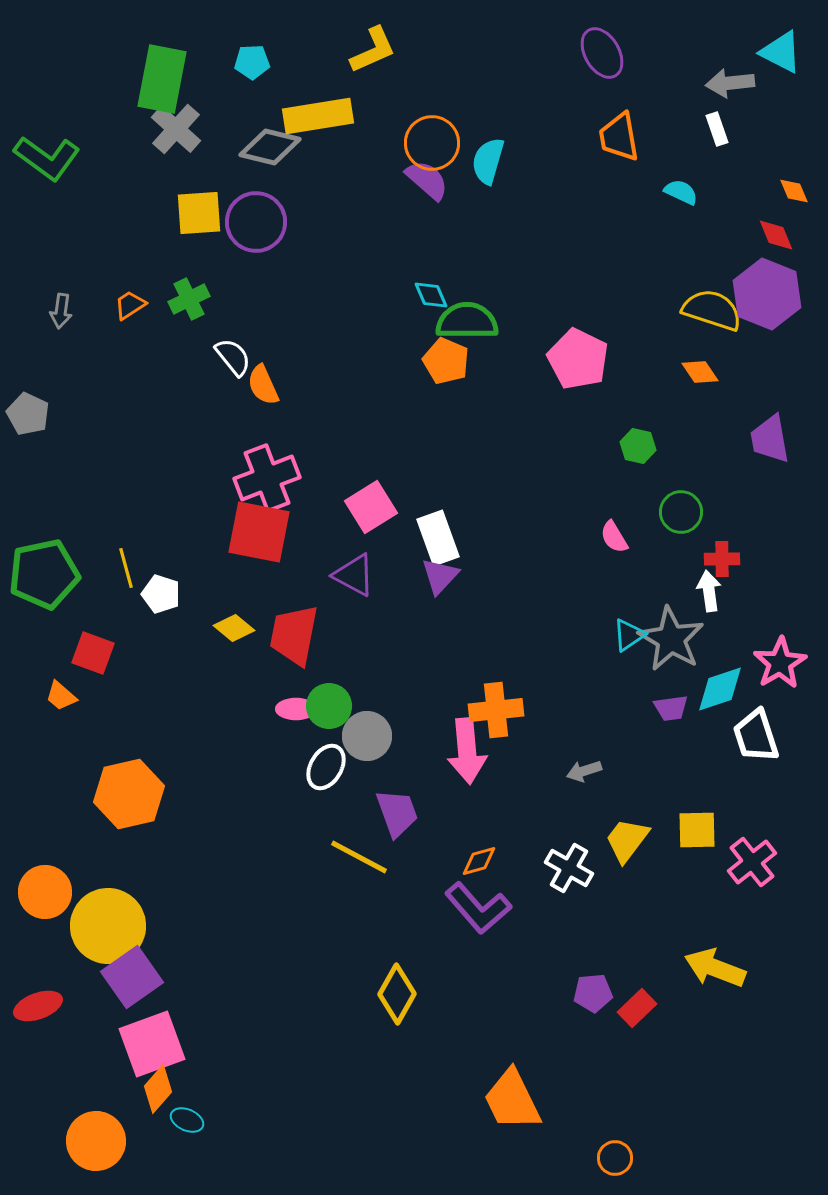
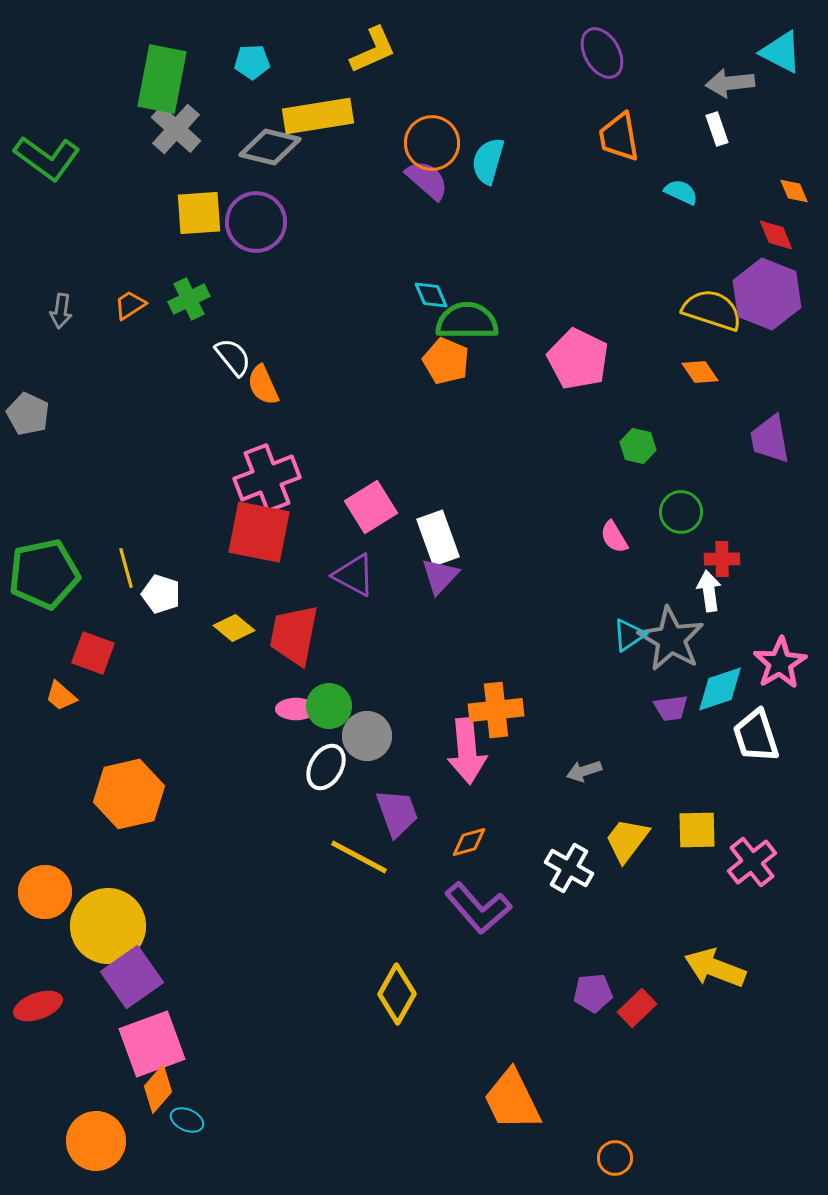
orange diamond at (479, 861): moved 10 px left, 19 px up
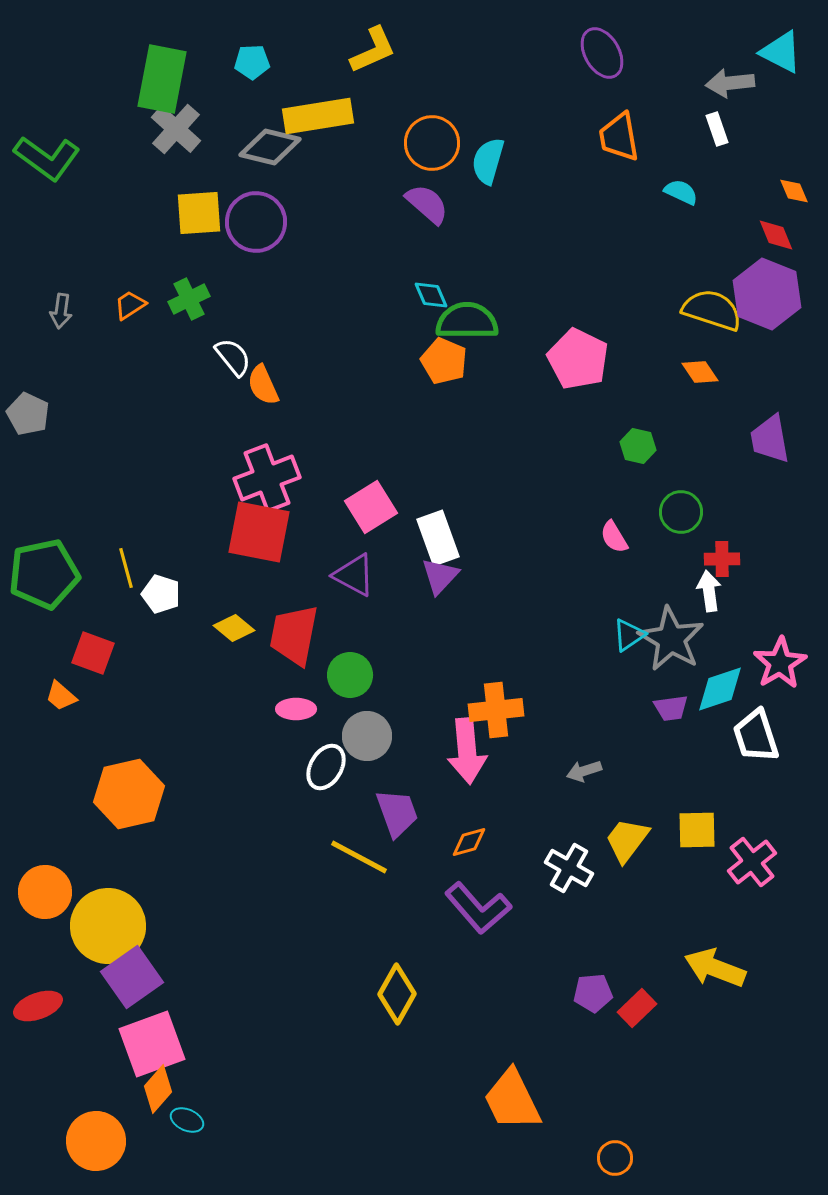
purple semicircle at (427, 180): moved 24 px down
orange pentagon at (446, 361): moved 2 px left
green circle at (329, 706): moved 21 px right, 31 px up
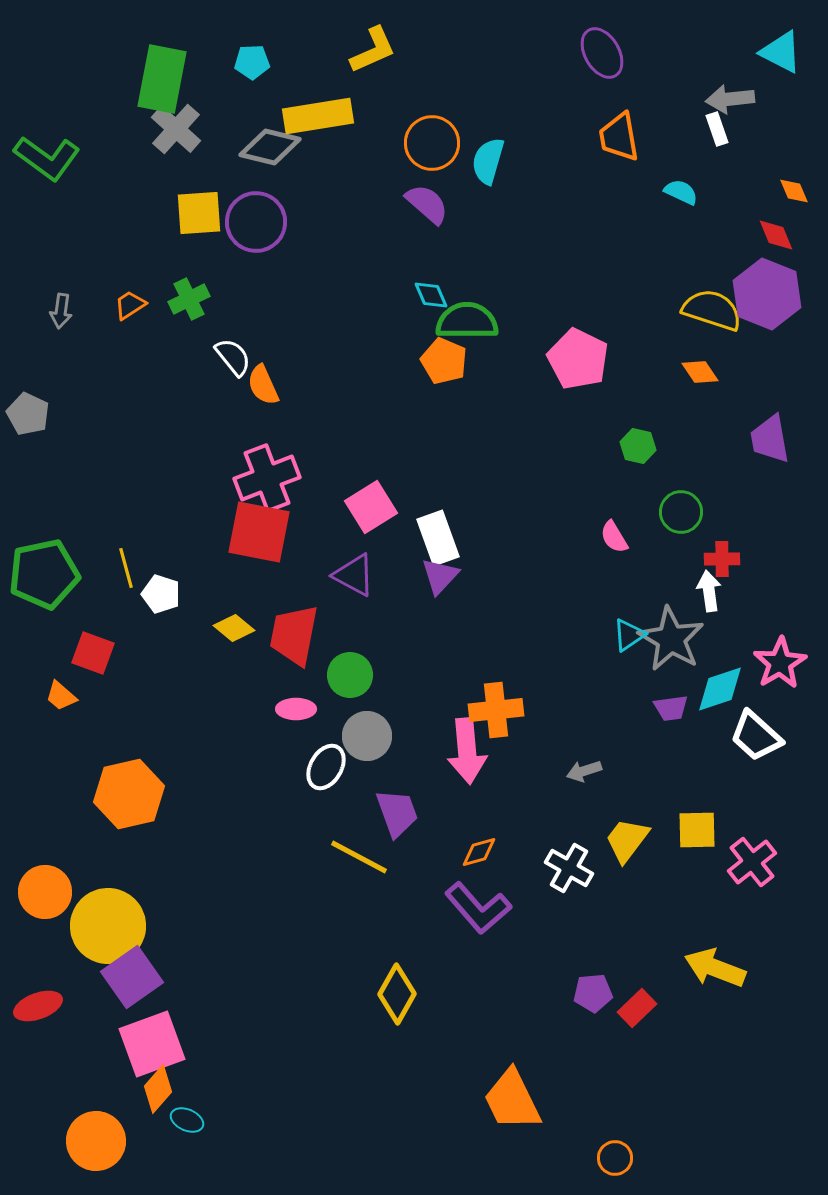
gray arrow at (730, 83): moved 16 px down
white trapezoid at (756, 736): rotated 30 degrees counterclockwise
orange diamond at (469, 842): moved 10 px right, 10 px down
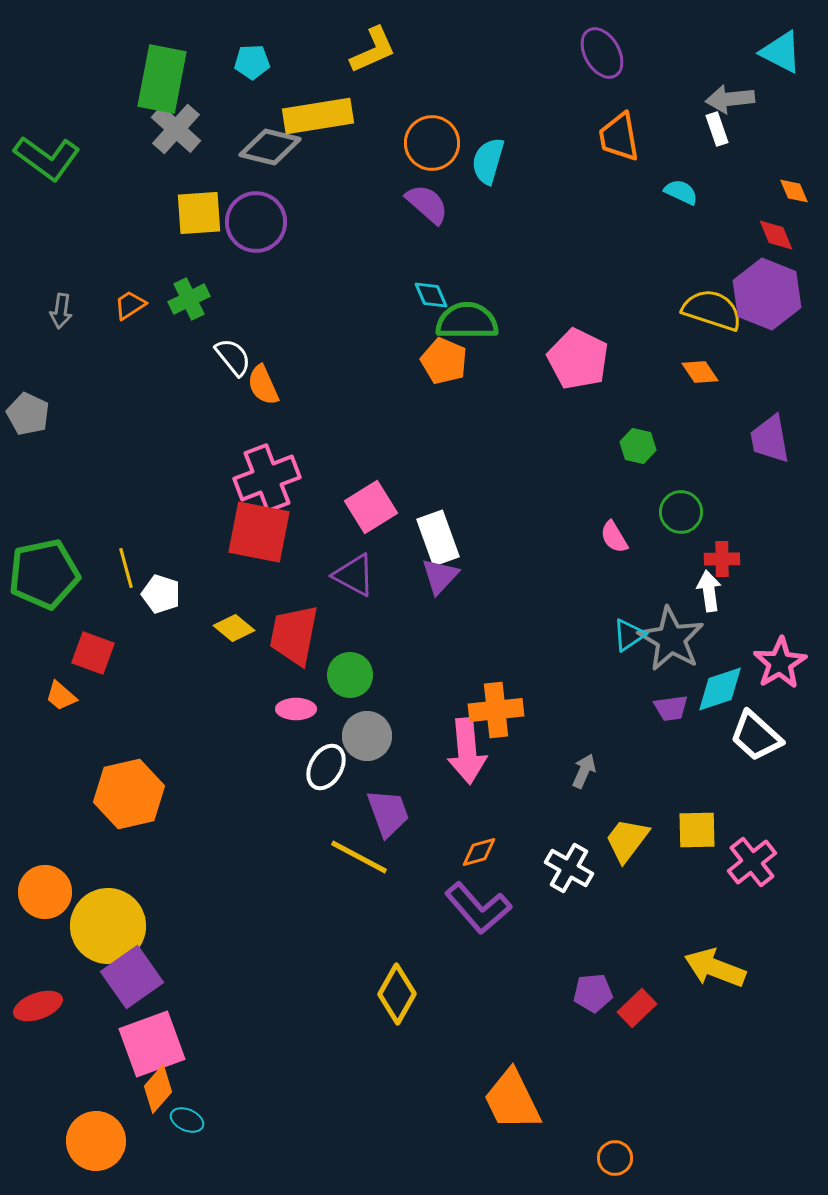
gray arrow at (584, 771): rotated 132 degrees clockwise
purple trapezoid at (397, 813): moved 9 px left
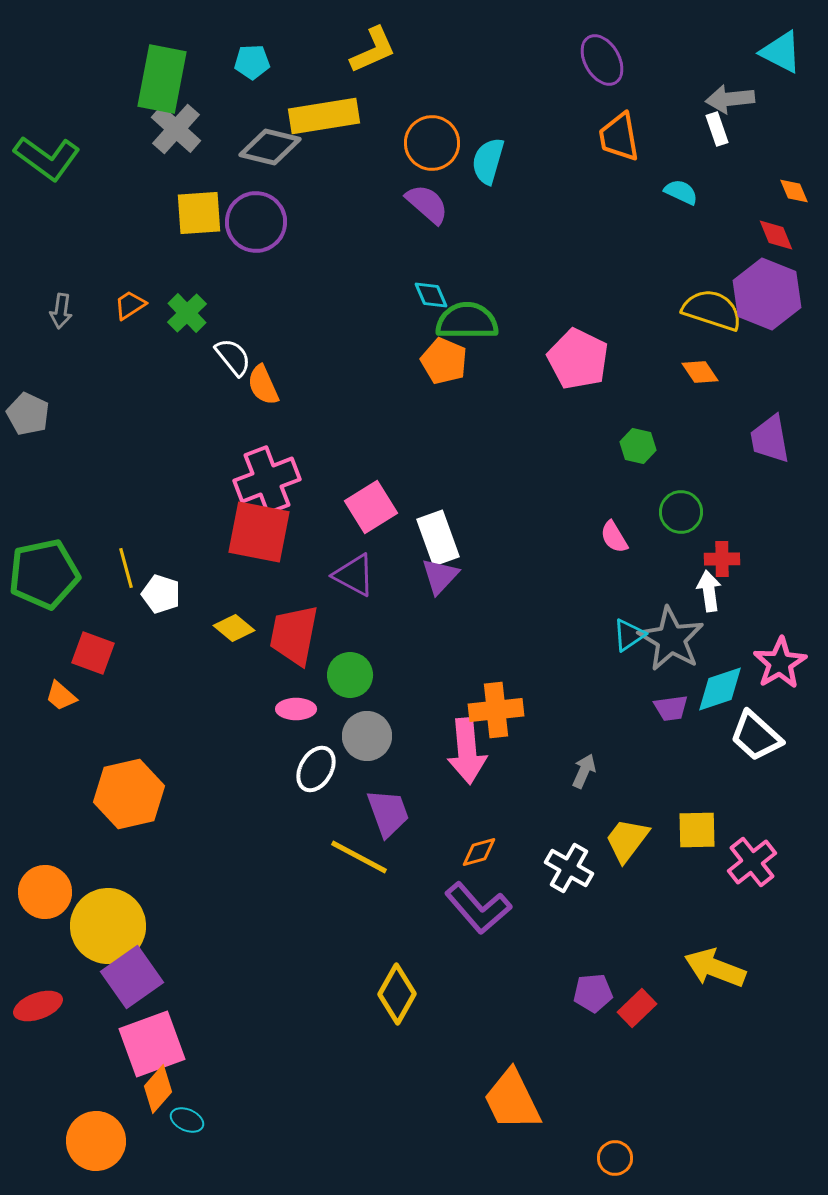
purple ellipse at (602, 53): moved 7 px down
yellow rectangle at (318, 116): moved 6 px right
green cross at (189, 299): moved 2 px left, 14 px down; rotated 18 degrees counterclockwise
pink cross at (267, 478): moved 2 px down
white ellipse at (326, 767): moved 10 px left, 2 px down
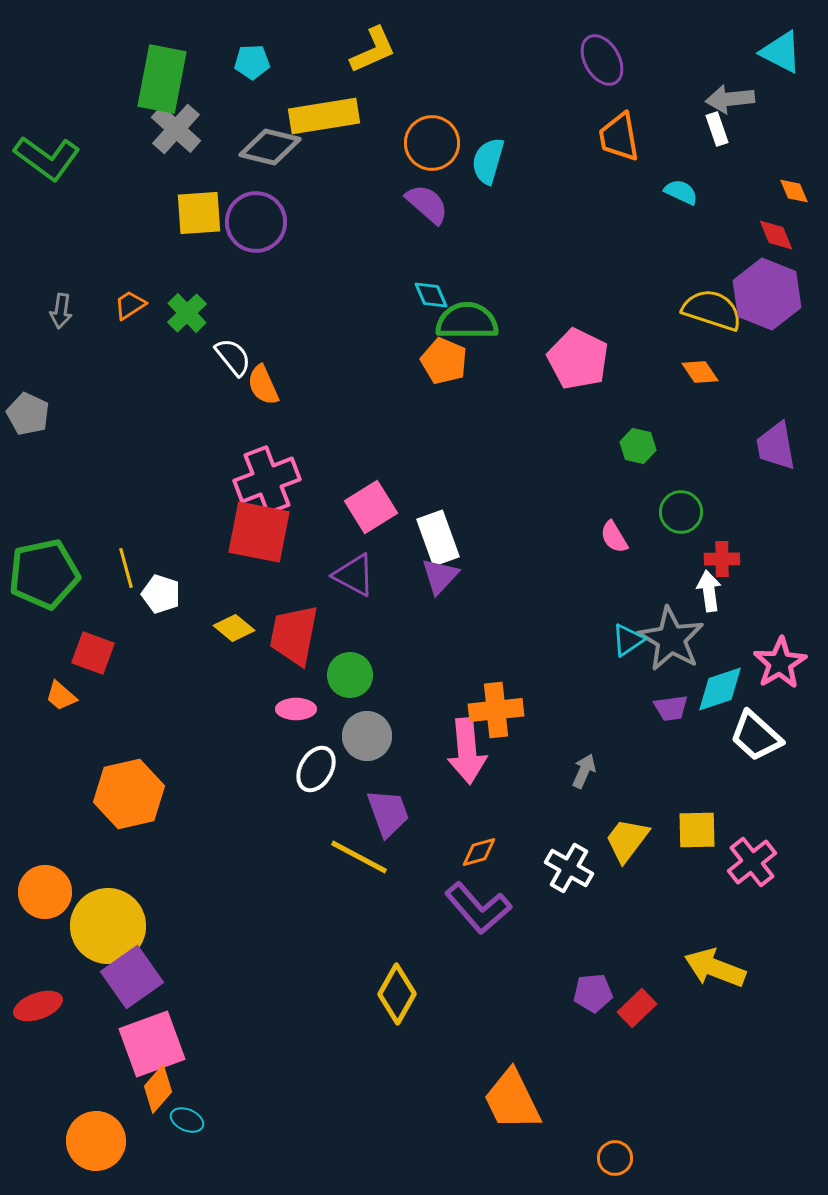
purple trapezoid at (770, 439): moved 6 px right, 7 px down
cyan triangle at (629, 635): moved 1 px left, 5 px down
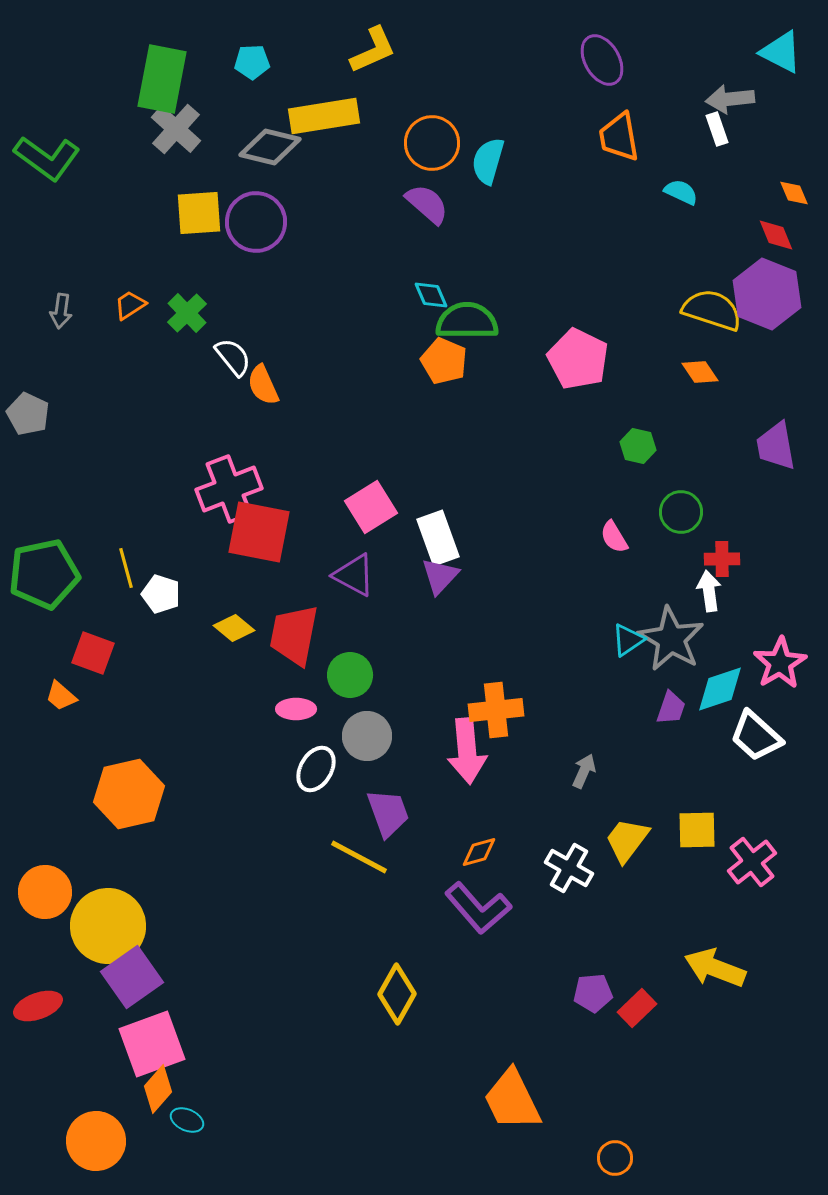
orange diamond at (794, 191): moved 2 px down
pink cross at (267, 480): moved 38 px left, 9 px down
purple trapezoid at (671, 708): rotated 63 degrees counterclockwise
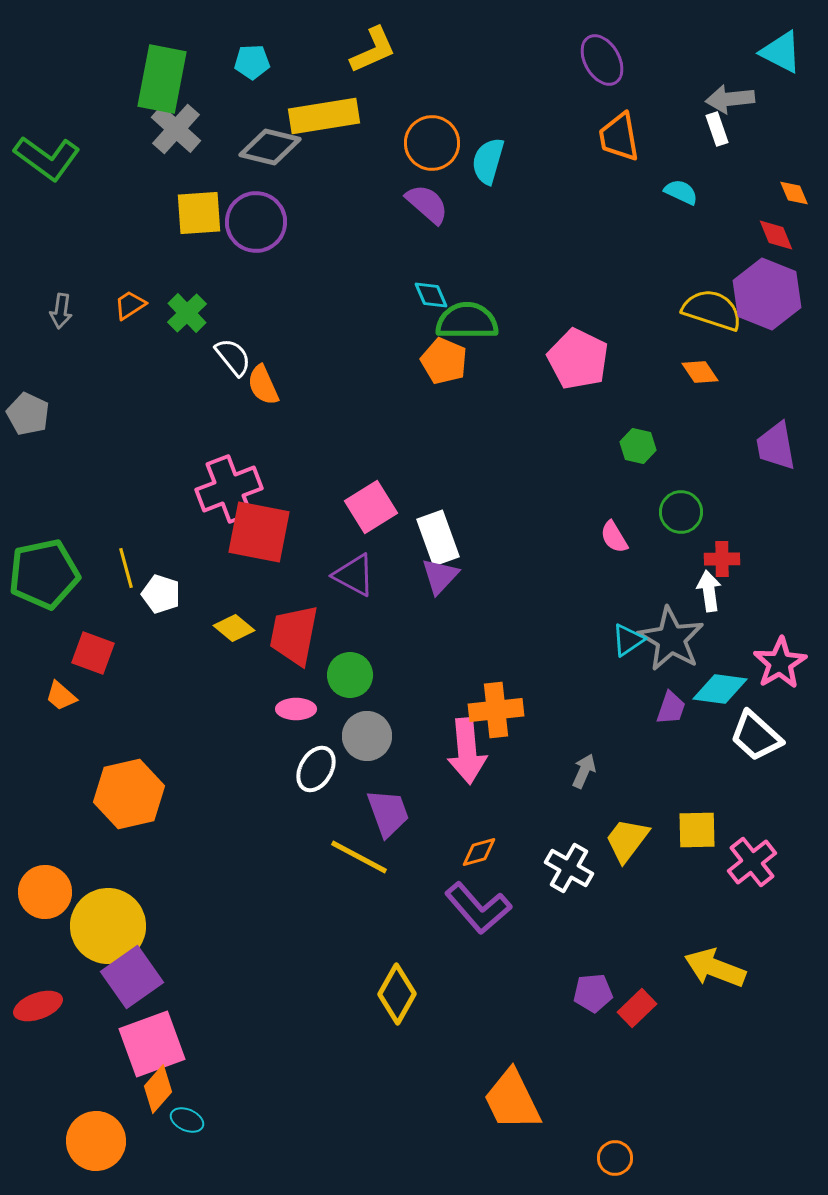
cyan diamond at (720, 689): rotated 26 degrees clockwise
